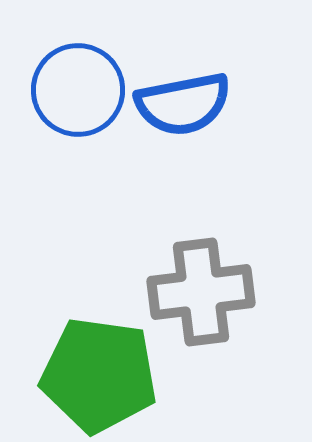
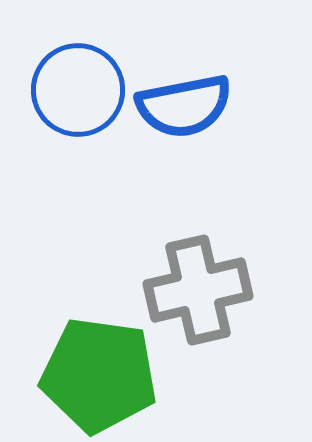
blue semicircle: moved 1 px right, 2 px down
gray cross: moved 3 px left, 2 px up; rotated 6 degrees counterclockwise
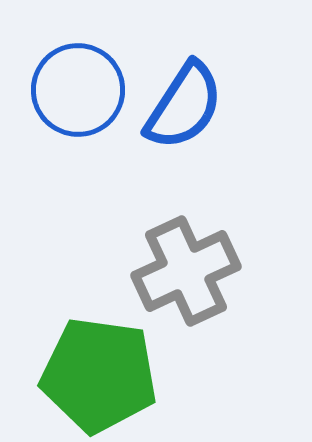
blue semicircle: rotated 46 degrees counterclockwise
gray cross: moved 12 px left, 19 px up; rotated 12 degrees counterclockwise
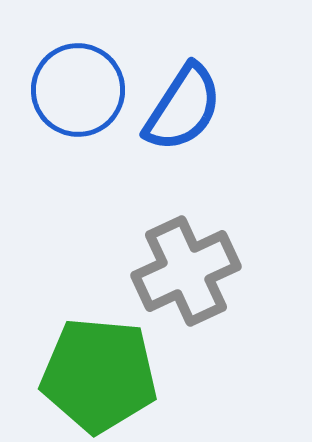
blue semicircle: moved 1 px left, 2 px down
green pentagon: rotated 3 degrees counterclockwise
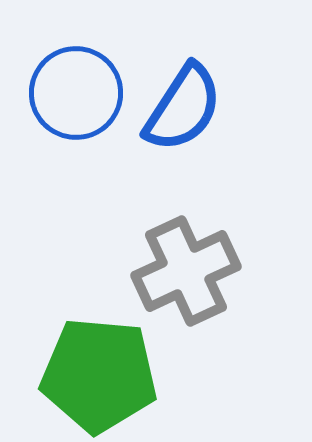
blue circle: moved 2 px left, 3 px down
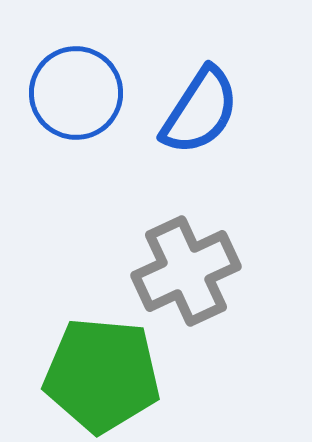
blue semicircle: moved 17 px right, 3 px down
green pentagon: moved 3 px right
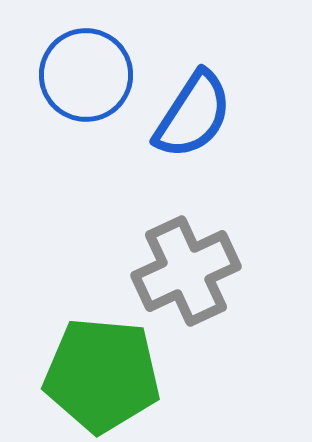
blue circle: moved 10 px right, 18 px up
blue semicircle: moved 7 px left, 4 px down
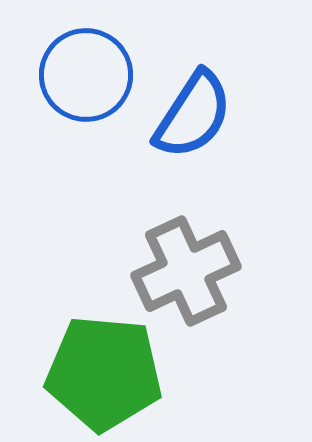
green pentagon: moved 2 px right, 2 px up
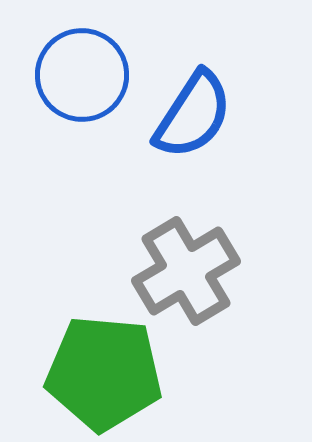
blue circle: moved 4 px left
gray cross: rotated 6 degrees counterclockwise
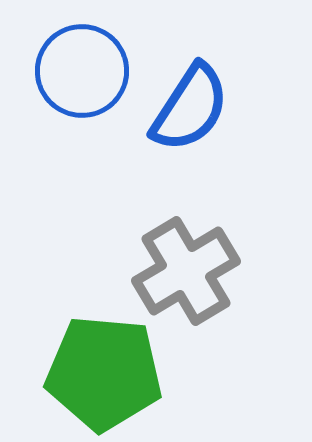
blue circle: moved 4 px up
blue semicircle: moved 3 px left, 7 px up
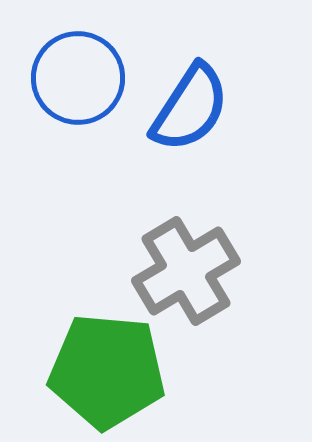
blue circle: moved 4 px left, 7 px down
green pentagon: moved 3 px right, 2 px up
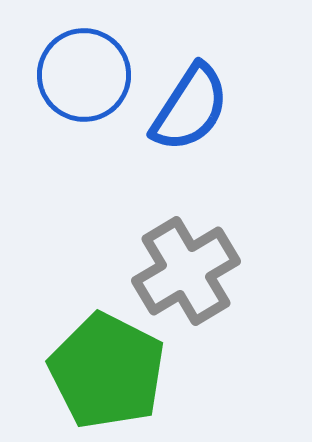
blue circle: moved 6 px right, 3 px up
green pentagon: rotated 22 degrees clockwise
